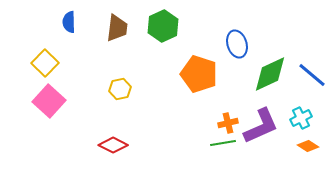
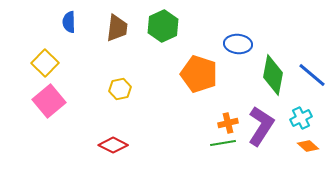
blue ellipse: moved 1 px right; rotated 68 degrees counterclockwise
green diamond: moved 3 px right, 1 px down; rotated 54 degrees counterclockwise
pink square: rotated 8 degrees clockwise
purple L-shape: rotated 33 degrees counterclockwise
orange diamond: rotated 10 degrees clockwise
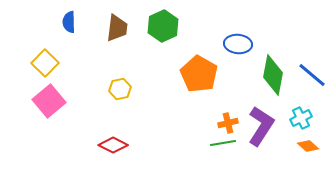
orange pentagon: rotated 12 degrees clockwise
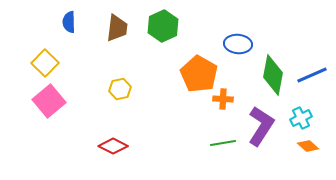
blue line: rotated 64 degrees counterclockwise
orange cross: moved 5 px left, 24 px up; rotated 18 degrees clockwise
red diamond: moved 1 px down
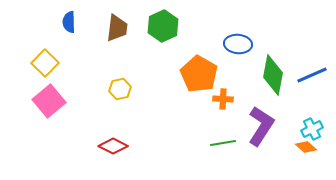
cyan cross: moved 11 px right, 11 px down
orange diamond: moved 2 px left, 1 px down
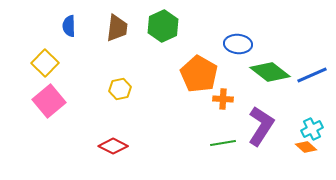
blue semicircle: moved 4 px down
green diamond: moved 3 px left, 3 px up; rotated 63 degrees counterclockwise
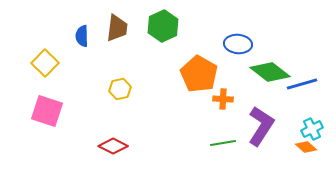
blue semicircle: moved 13 px right, 10 px down
blue line: moved 10 px left, 9 px down; rotated 8 degrees clockwise
pink square: moved 2 px left, 10 px down; rotated 32 degrees counterclockwise
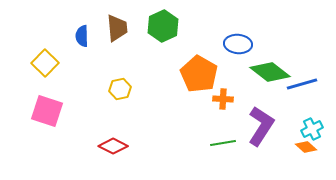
brown trapezoid: rotated 12 degrees counterclockwise
